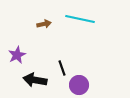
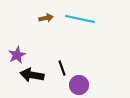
brown arrow: moved 2 px right, 6 px up
black arrow: moved 3 px left, 5 px up
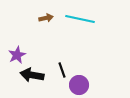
black line: moved 2 px down
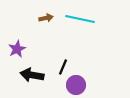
purple star: moved 6 px up
black line: moved 1 px right, 3 px up; rotated 42 degrees clockwise
purple circle: moved 3 px left
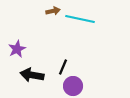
brown arrow: moved 7 px right, 7 px up
purple circle: moved 3 px left, 1 px down
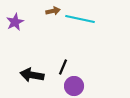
purple star: moved 2 px left, 27 px up
purple circle: moved 1 px right
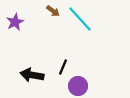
brown arrow: rotated 48 degrees clockwise
cyan line: rotated 36 degrees clockwise
purple circle: moved 4 px right
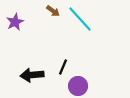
black arrow: rotated 15 degrees counterclockwise
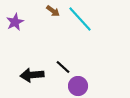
black line: rotated 70 degrees counterclockwise
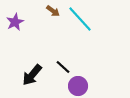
black arrow: rotated 45 degrees counterclockwise
